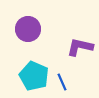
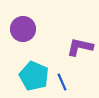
purple circle: moved 5 px left
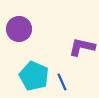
purple circle: moved 4 px left
purple L-shape: moved 2 px right
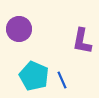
purple L-shape: moved 6 px up; rotated 92 degrees counterclockwise
blue line: moved 2 px up
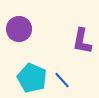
cyan pentagon: moved 2 px left, 2 px down
blue line: rotated 18 degrees counterclockwise
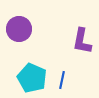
blue line: rotated 54 degrees clockwise
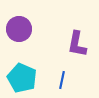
purple L-shape: moved 5 px left, 3 px down
cyan pentagon: moved 10 px left
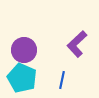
purple circle: moved 5 px right, 21 px down
purple L-shape: rotated 36 degrees clockwise
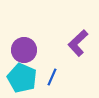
purple L-shape: moved 1 px right, 1 px up
blue line: moved 10 px left, 3 px up; rotated 12 degrees clockwise
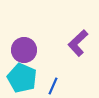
blue line: moved 1 px right, 9 px down
